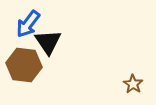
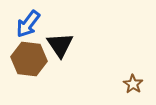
black triangle: moved 12 px right, 3 px down
brown hexagon: moved 5 px right, 6 px up
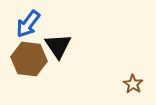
black triangle: moved 2 px left, 1 px down
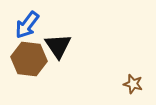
blue arrow: moved 1 px left, 1 px down
brown star: rotated 18 degrees counterclockwise
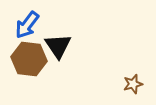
brown star: rotated 30 degrees counterclockwise
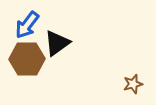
black triangle: moved 1 px left, 3 px up; rotated 28 degrees clockwise
brown hexagon: moved 2 px left; rotated 8 degrees counterclockwise
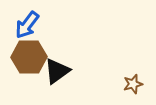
black triangle: moved 28 px down
brown hexagon: moved 2 px right, 2 px up
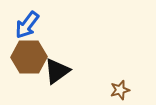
brown star: moved 13 px left, 6 px down
